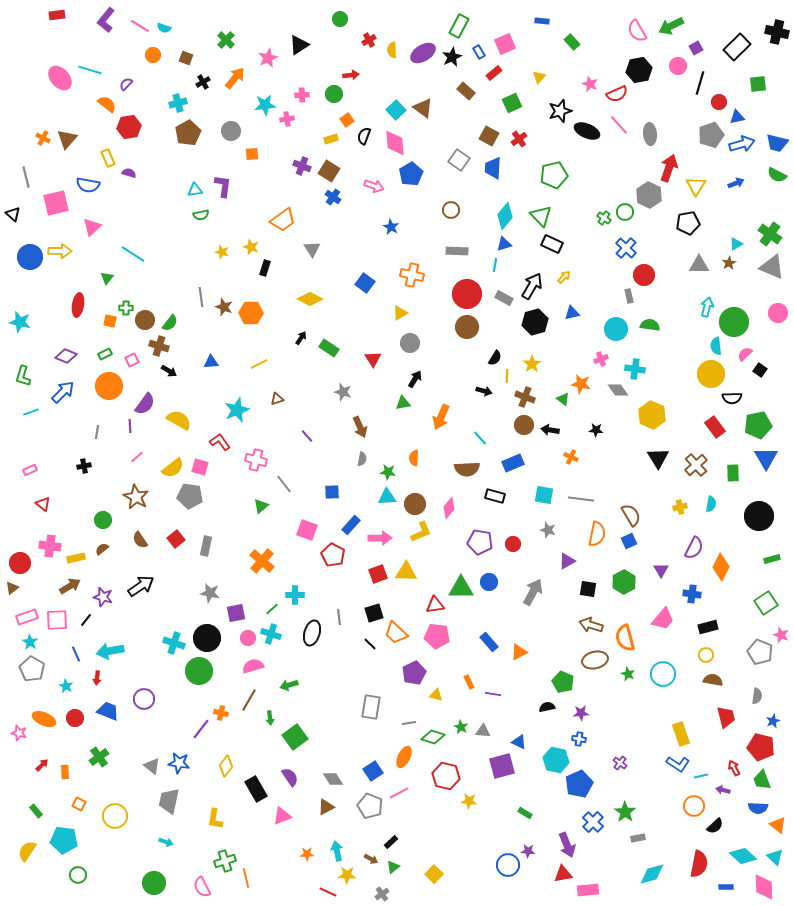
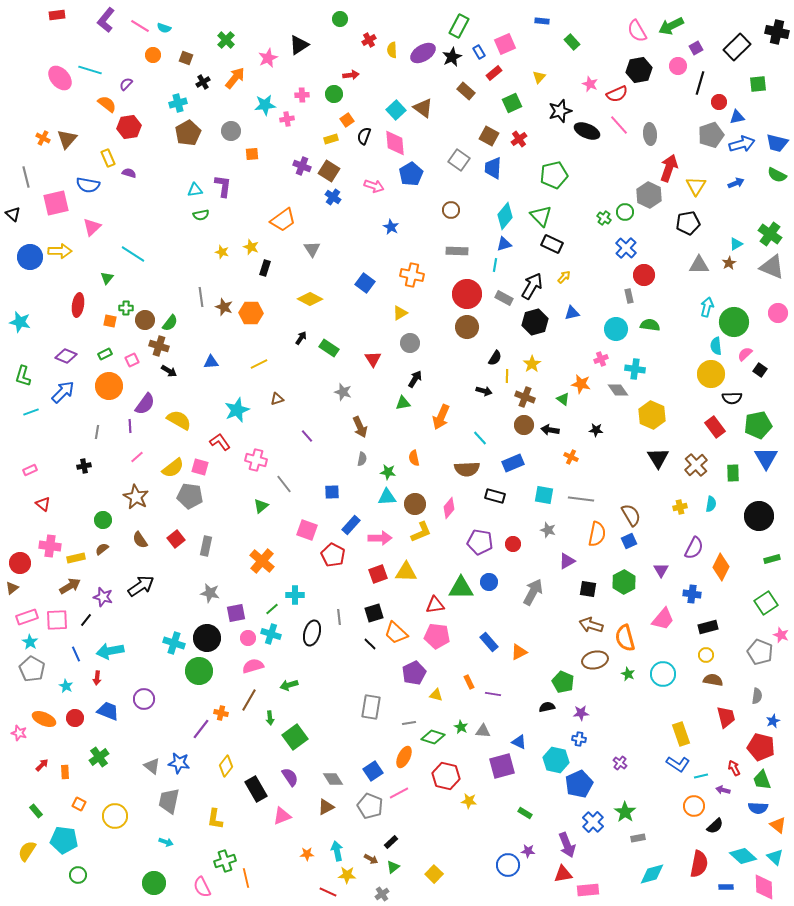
orange semicircle at (414, 458): rotated 14 degrees counterclockwise
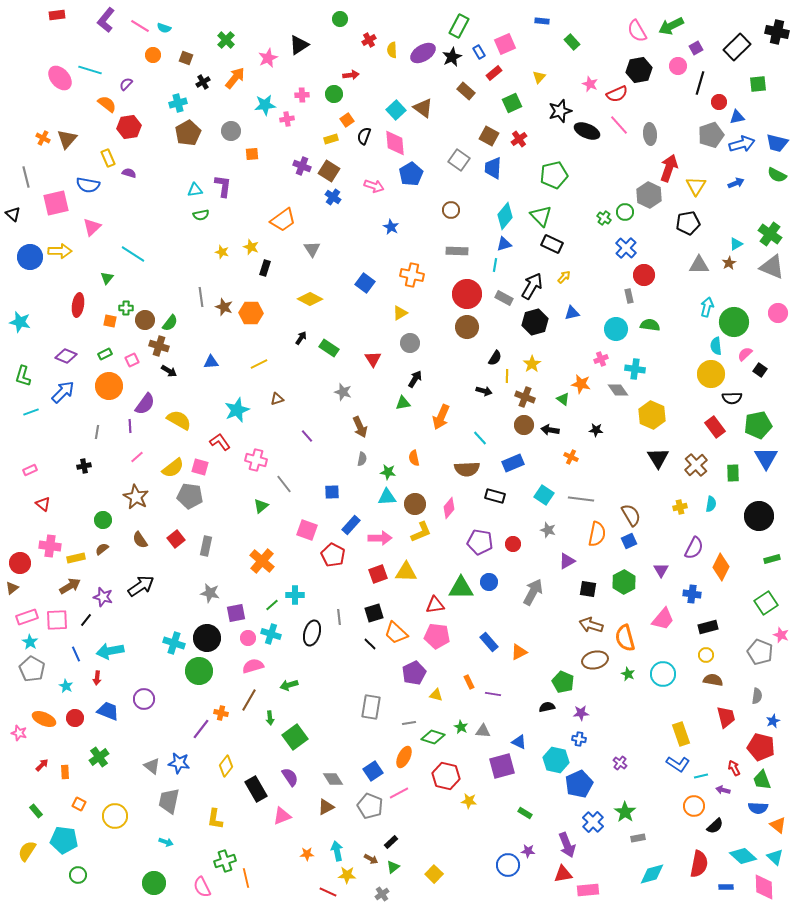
cyan square at (544, 495): rotated 24 degrees clockwise
green line at (272, 609): moved 4 px up
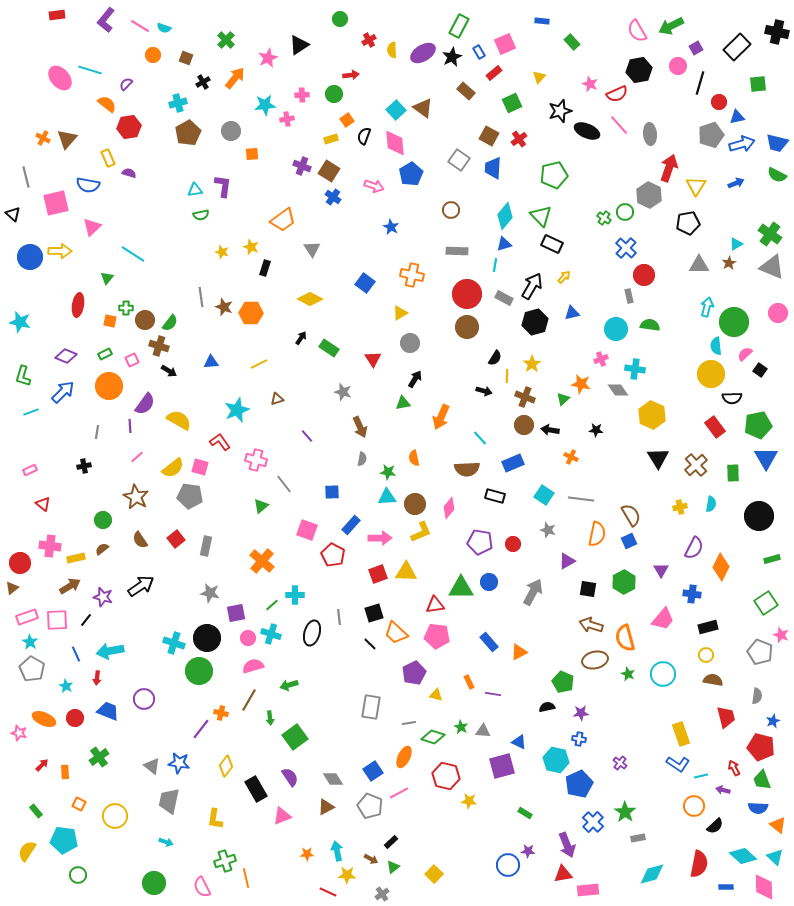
green triangle at (563, 399): rotated 40 degrees clockwise
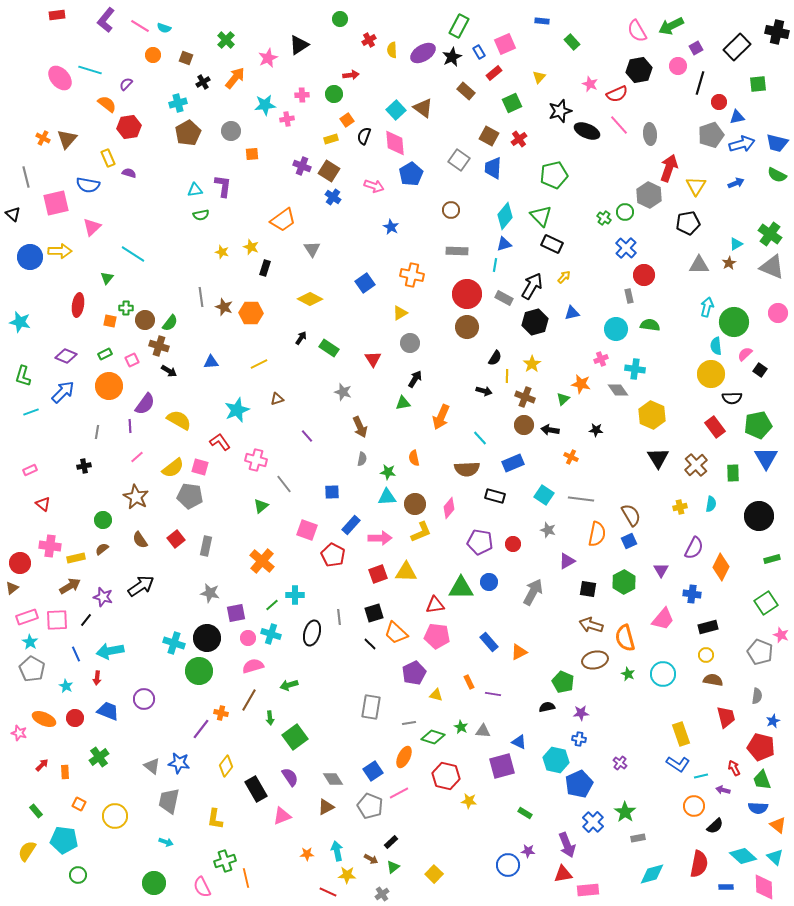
blue square at (365, 283): rotated 18 degrees clockwise
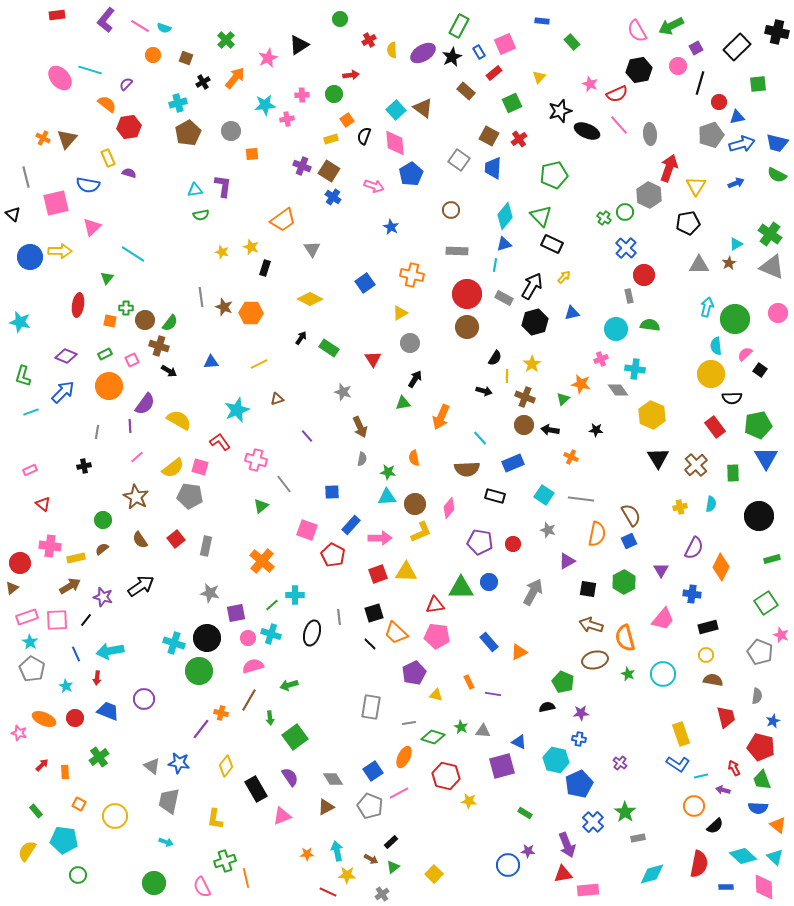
green circle at (734, 322): moved 1 px right, 3 px up
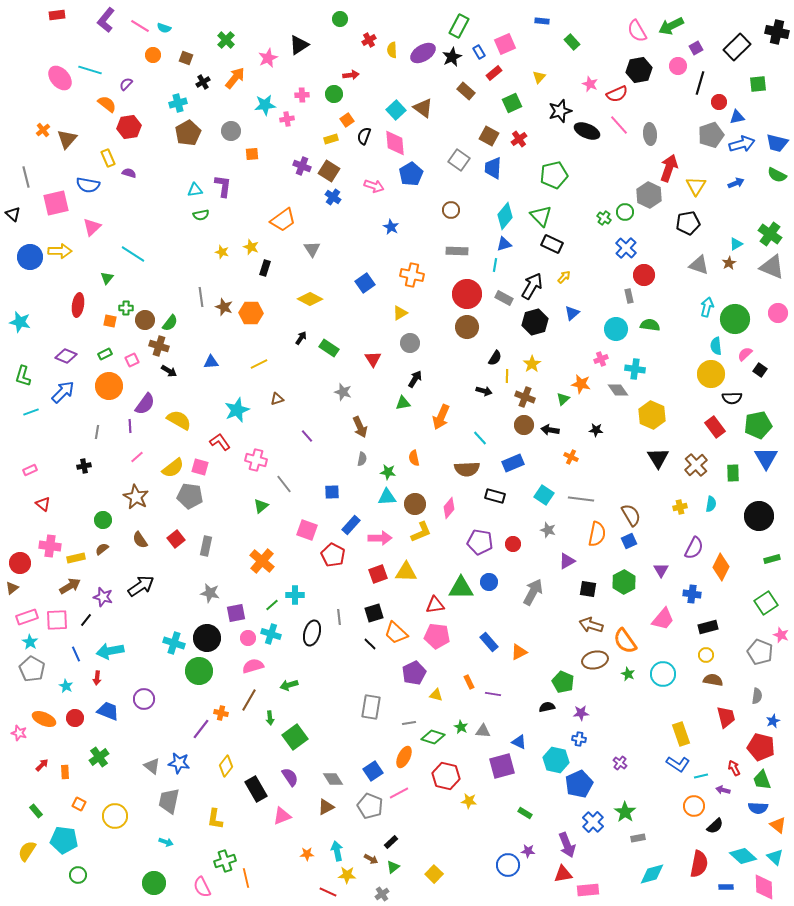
orange cross at (43, 138): moved 8 px up; rotated 24 degrees clockwise
gray triangle at (699, 265): rotated 20 degrees clockwise
blue triangle at (572, 313): rotated 28 degrees counterclockwise
orange semicircle at (625, 638): moved 3 px down; rotated 20 degrees counterclockwise
